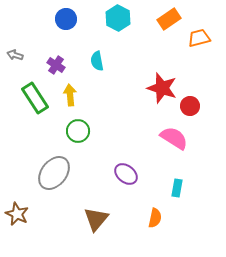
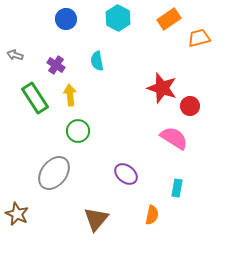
orange semicircle: moved 3 px left, 3 px up
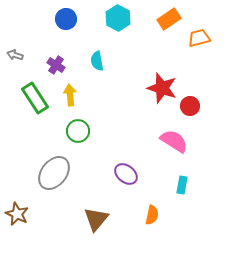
pink semicircle: moved 3 px down
cyan rectangle: moved 5 px right, 3 px up
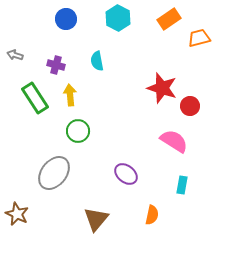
purple cross: rotated 18 degrees counterclockwise
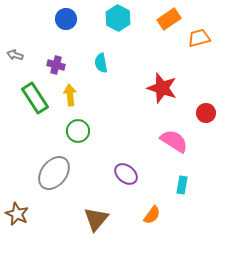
cyan semicircle: moved 4 px right, 2 px down
red circle: moved 16 px right, 7 px down
orange semicircle: rotated 24 degrees clockwise
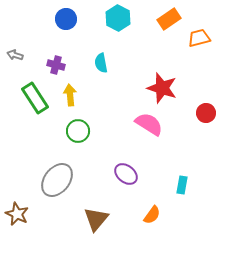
pink semicircle: moved 25 px left, 17 px up
gray ellipse: moved 3 px right, 7 px down
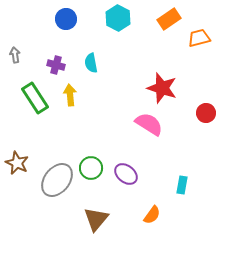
gray arrow: rotated 63 degrees clockwise
cyan semicircle: moved 10 px left
green circle: moved 13 px right, 37 px down
brown star: moved 51 px up
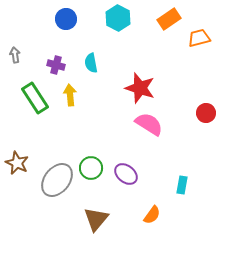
red star: moved 22 px left
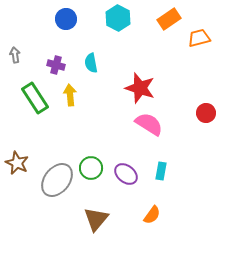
cyan rectangle: moved 21 px left, 14 px up
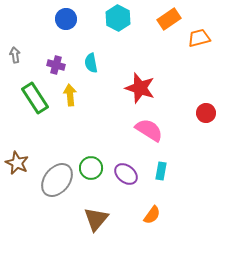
pink semicircle: moved 6 px down
